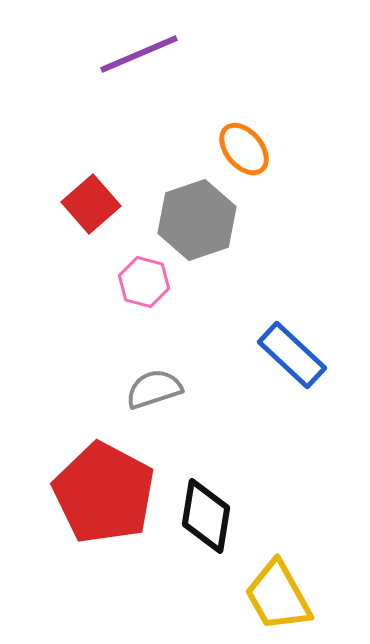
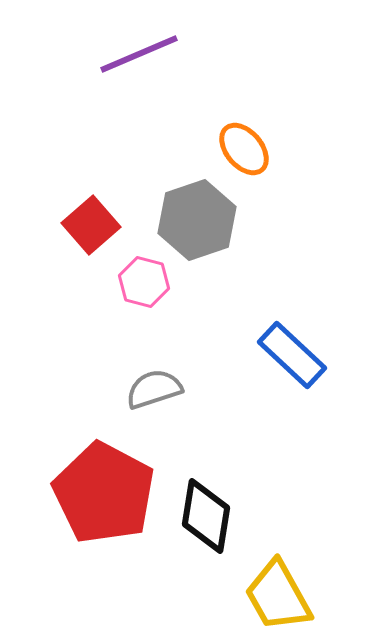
red square: moved 21 px down
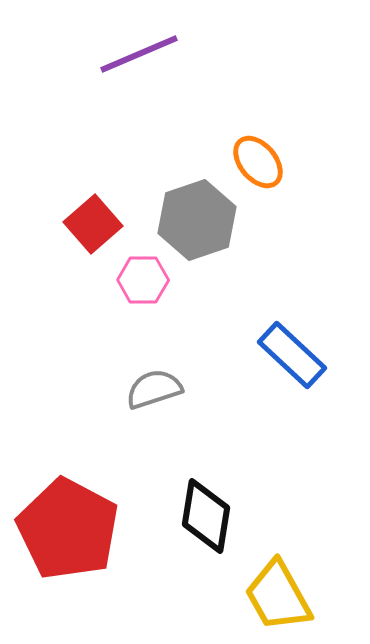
orange ellipse: moved 14 px right, 13 px down
red square: moved 2 px right, 1 px up
pink hexagon: moved 1 px left, 2 px up; rotated 15 degrees counterclockwise
red pentagon: moved 36 px left, 36 px down
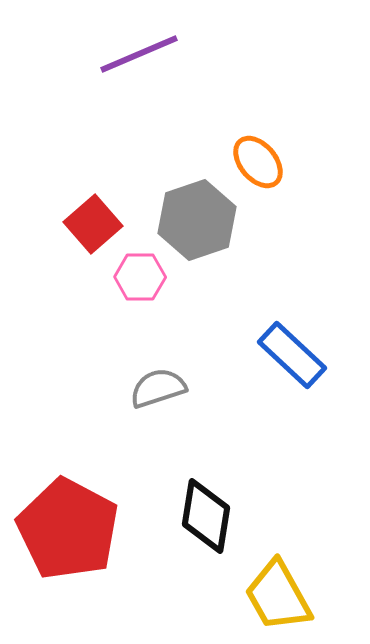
pink hexagon: moved 3 px left, 3 px up
gray semicircle: moved 4 px right, 1 px up
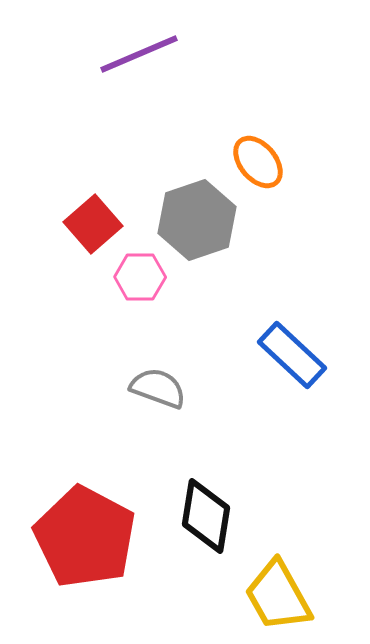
gray semicircle: rotated 38 degrees clockwise
red pentagon: moved 17 px right, 8 px down
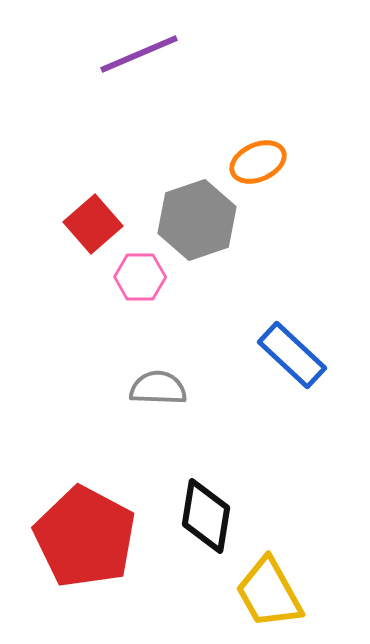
orange ellipse: rotated 74 degrees counterclockwise
gray semicircle: rotated 18 degrees counterclockwise
yellow trapezoid: moved 9 px left, 3 px up
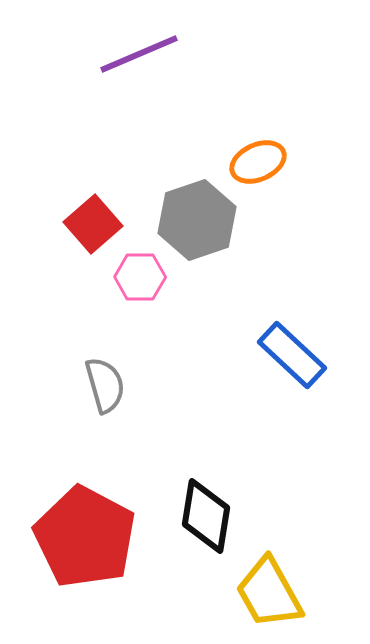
gray semicircle: moved 53 px left, 3 px up; rotated 72 degrees clockwise
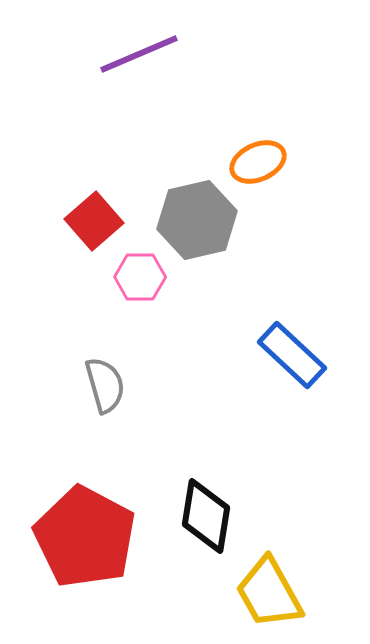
gray hexagon: rotated 6 degrees clockwise
red square: moved 1 px right, 3 px up
